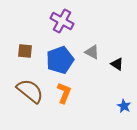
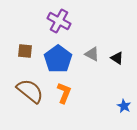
purple cross: moved 3 px left
gray triangle: moved 2 px down
blue pentagon: moved 2 px left, 1 px up; rotated 16 degrees counterclockwise
black triangle: moved 6 px up
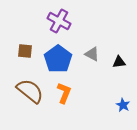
black triangle: moved 2 px right, 4 px down; rotated 40 degrees counterclockwise
blue star: moved 1 px left, 1 px up
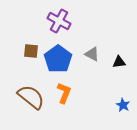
brown square: moved 6 px right
brown semicircle: moved 1 px right, 6 px down
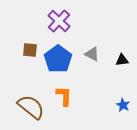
purple cross: rotated 15 degrees clockwise
brown square: moved 1 px left, 1 px up
black triangle: moved 3 px right, 2 px up
orange L-shape: moved 3 px down; rotated 20 degrees counterclockwise
brown semicircle: moved 10 px down
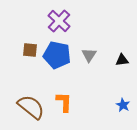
gray triangle: moved 3 px left, 1 px down; rotated 35 degrees clockwise
blue pentagon: moved 1 px left, 4 px up; rotated 24 degrees counterclockwise
orange L-shape: moved 6 px down
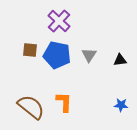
black triangle: moved 2 px left
blue star: moved 2 px left; rotated 24 degrees counterclockwise
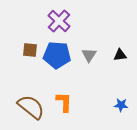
blue pentagon: rotated 8 degrees counterclockwise
black triangle: moved 5 px up
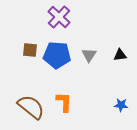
purple cross: moved 4 px up
